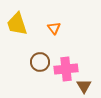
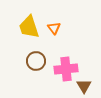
yellow trapezoid: moved 12 px right, 3 px down
brown circle: moved 4 px left, 1 px up
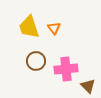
brown triangle: moved 4 px right; rotated 14 degrees counterclockwise
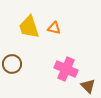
orange triangle: rotated 40 degrees counterclockwise
brown circle: moved 24 px left, 3 px down
pink cross: rotated 30 degrees clockwise
